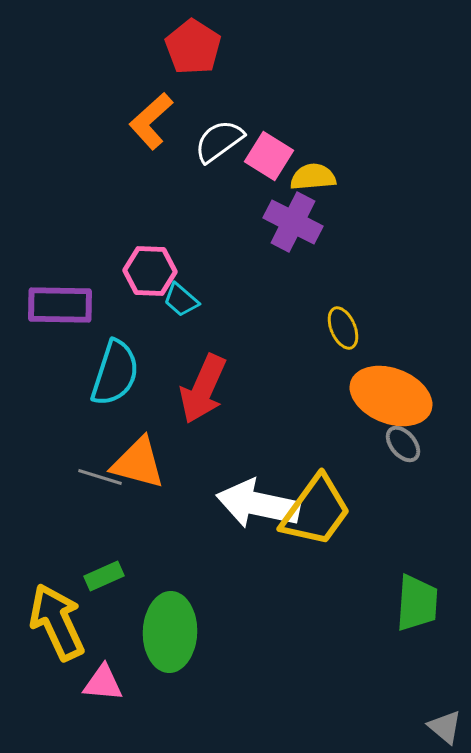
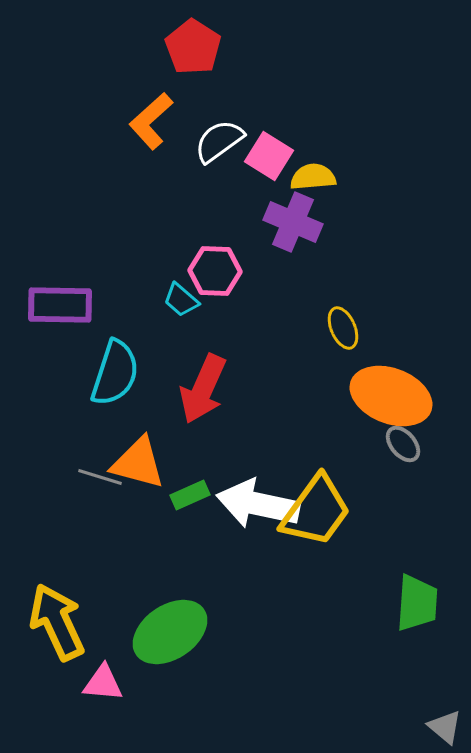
purple cross: rotated 4 degrees counterclockwise
pink hexagon: moved 65 px right
green rectangle: moved 86 px right, 81 px up
green ellipse: rotated 54 degrees clockwise
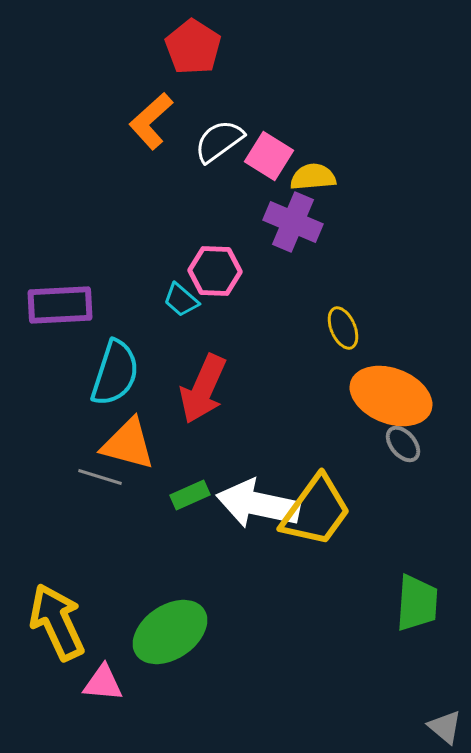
purple rectangle: rotated 4 degrees counterclockwise
orange triangle: moved 10 px left, 19 px up
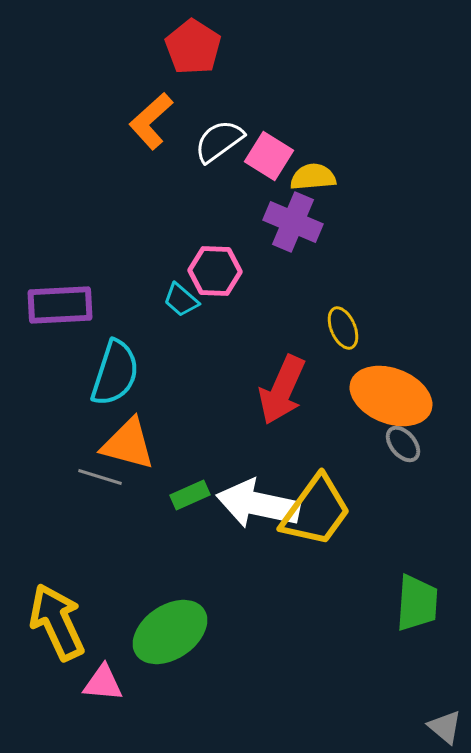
red arrow: moved 79 px right, 1 px down
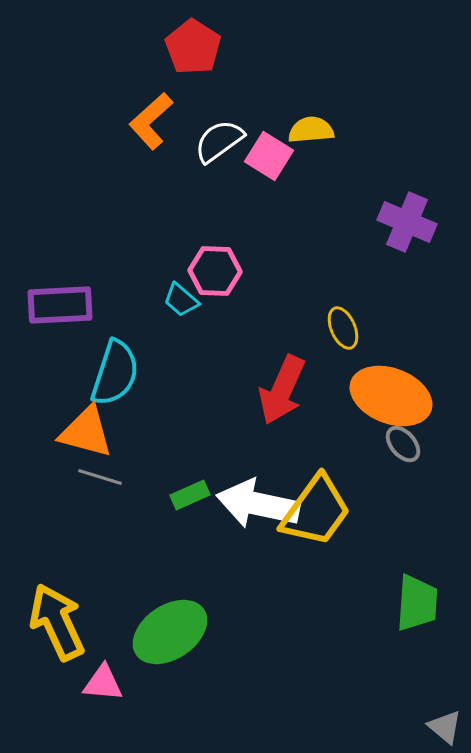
yellow semicircle: moved 2 px left, 47 px up
purple cross: moved 114 px right
orange triangle: moved 42 px left, 12 px up
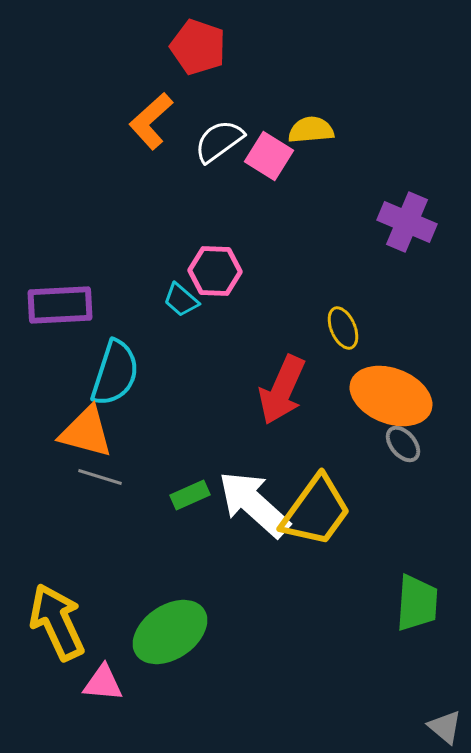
red pentagon: moved 5 px right; rotated 14 degrees counterclockwise
white arrow: moved 4 px left; rotated 30 degrees clockwise
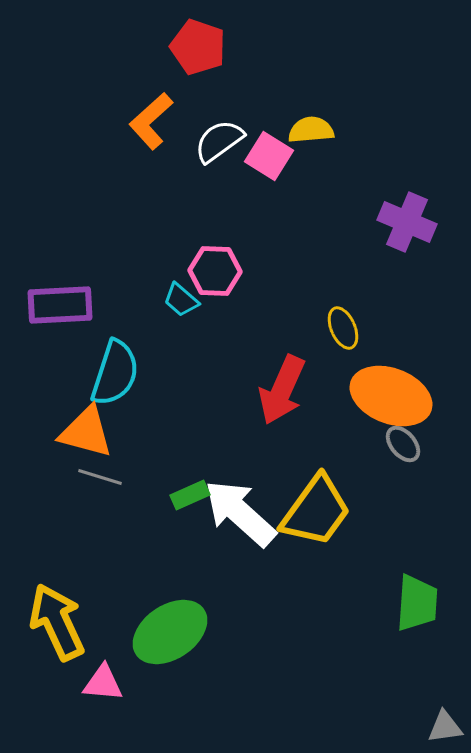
white arrow: moved 14 px left, 9 px down
gray triangle: rotated 48 degrees counterclockwise
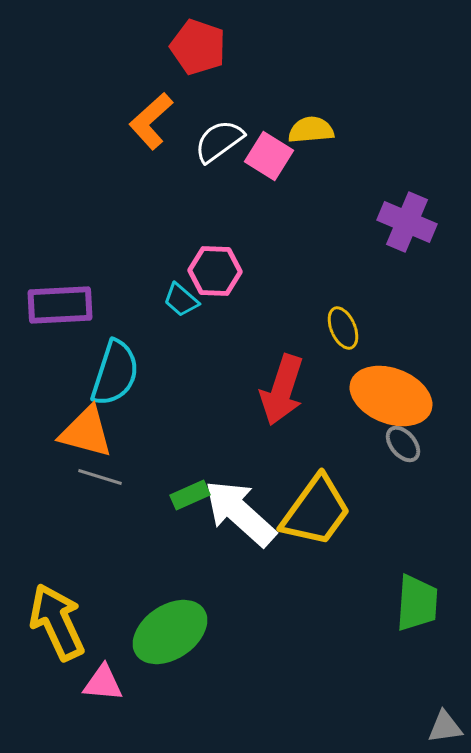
red arrow: rotated 6 degrees counterclockwise
